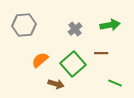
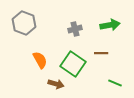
gray hexagon: moved 2 px up; rotated 25 degrees clockwise
gray cross: rotated 24 degrees clockwise
orange semicircle: rotated 102 degrees clockwise
green square: rotated 15 degrees counterclockwise
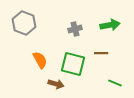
green square: rotated 20 degrees counterclockwise
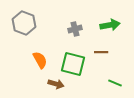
brown line: moved 1 px up
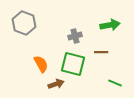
gray cross: moved 7 px down
orange semicircle: moved 1 px right, 4 px down
brown arrow: rotated 35 degrees counterclockwise
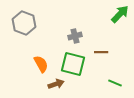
green arrow: moved 10 px right, 11 px up; rotated 36 degrees counterclockwise
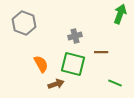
green arrow: rotated 24 degrees counterclockwise
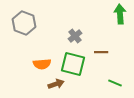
green arrow: rotated 24 degrees counterclockwise
gray cross: rotated 24 degrees counterclockwise
orange semicircle: moved 1 px right; rotated 114 degrees clockwise
